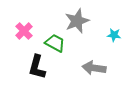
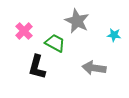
gray star: rotated 25 degrees counterclockwise
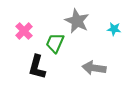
cyan star: moved 6 px up
green trapezoid: rotated 95 degrees counterclockwise
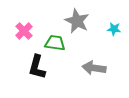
green trapezoid: rotated 75 degrees clockwise
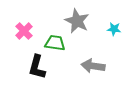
gray arrow: moved 1 px left, 2 px up
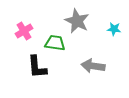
pink cross: rotated 12 degrees clockwise
black L-shape: rotated 20 degrees counterclockwise
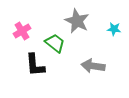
pink cross: moved 2 px left
green trapezoid: rotated 30 degrees clockwise
black L-shape: moved 2 px left, 2 px up
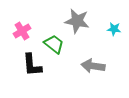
gray star: rotated 15 degrees counterclockwise
green trapezoid: moved 1 px left, 1 px down
black L-shape: moved 3 px left
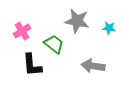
cyan star: moved 5 px left, 1 px up
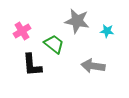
cyan star: moved 2 px left, 3 px down
